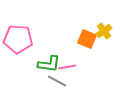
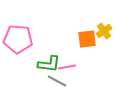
orange square: rotated 30 degrees counterclockwise
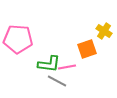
yellow cross: rotated 21 degrees counterclockwise
orange square: moved 10 px down; rotated 12 degrees counterclockwise
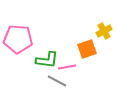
yellow cross: rotated 28 degrees clockwise
green L-shape: moved 2 px left, 4 px up
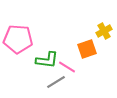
pink line: rotated 42 degrees clockwise
gray line: moved 1 px left, 1 px down; rotated 60 degrees counterclockwise
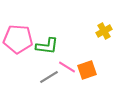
orange square: moved 21 px down
green L-shape: moved 14 px up
gray line: moved 7 px left, 5 px up
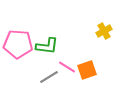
pink pentagon: moved 5 px down
